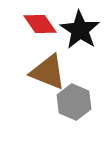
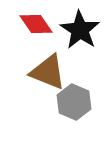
red diamond: moved 4 px left
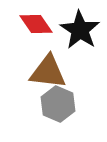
brown triangle: rotated 15 degrees counterclockwise
gray hexagon: moved 16 px left, 2 px down
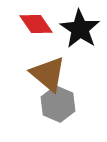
black star: moved 1 px up
brown triangle: moved 2 px down; rotated 33 degrees clockwise
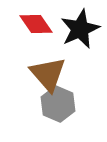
black star: rotated 15 degrees clockwise
brown triangle: rotated 9 degrees clockwise
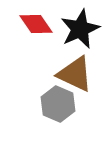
brown triangle: moved 27 px right; rotated 24 degrees counterclockwise
